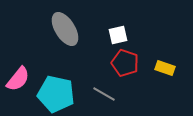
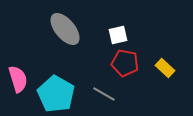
gray ellipse: rotated 8 degrees counterclockwise
red pentagon: rotated 8 degrees counterclockwise
yellow rectangle: rotated 24 degrees clockwise
pink semicircle: rotated 56 degrees counterclockwise
cyan pentagon: rotated 18 degrees clockwise
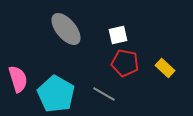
gray ellipse: moved 1 px right
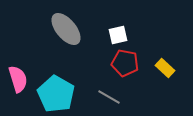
gray line: moved 5 px right, 3 px down
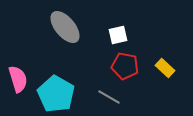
gray ellipse: moved 1 px left, 2 px up
red pentagon: moved 3 px down
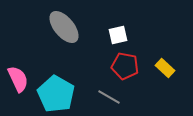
gray ellipse: moved 1 px left
pink semicircle: rotated 8 degrees counterclockwise
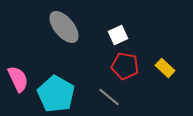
white square: rotated 12 degrees counterclockwise
gray line: rotated 10 degrees clockwise
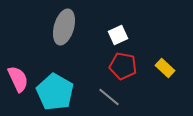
gray ellipse: rotated 56 degrees clockwise
red pentagon: moved 2 px left
cyan pentagon: moved 1 px left, 2 px up
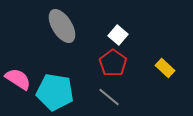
gray ellipse: moved 2 px left, 1 px up; rotated 48 degrees counterclockwise
white square: rotated 24 degrees counterclockwise
red pentagon: moved 10 px left, 3 px up; rotated 24 degrees clockwise
pink semicircle: rotated 32 degrees counterclockwise
cyan pentagon: rotated 21 degrees counterclockwise
